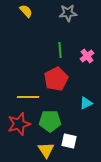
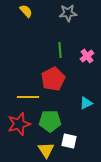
red pentagon: moved 3 px left
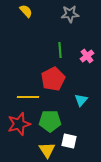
gray star: moved 2 px right, 1 px down
cyan triangle: moved 5 px left, 3 px up; rotated 24 degrees counterclockwise
yellow triangle: moved 1 px right
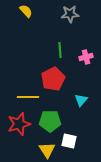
pink cross: moved 1 px left, 1 px down; rotated 24 degrees clockwise
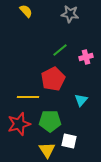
gray star: rotated 12 degrees clockwise
green line: rotated 56 degrees clockwise
